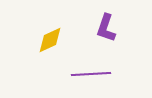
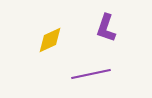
purple line: rotated 9 degrees counterclockwise
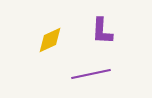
purple L-shape: moved 4 px left, 3 px down; rotated 16 degrees counterclockwise
